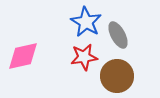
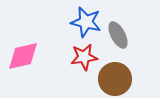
blue star: rotated 16 degrees counterclockwise
brown circle: moved 2 px left, 3 px down
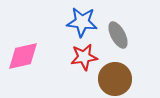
blue star: moved 4 px left; rotated 8 degrees counterclockwise
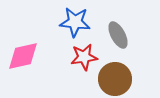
blue star: moved 7 px left
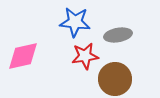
gray ellipse: rotated 72 degrees counterclockwise
red star: moved 1 px right, 1 px up
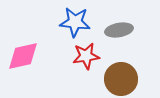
gray ellipse: moved 1 px right, 5 px up
red star: moved 1 px right
brown circle: moved 6 px right
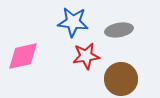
blue star: moved 2 px left
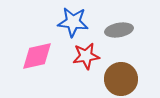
pink diamond: moved 14 px right
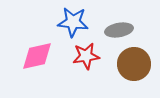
brown circle: moved 13 px right, 15 px up
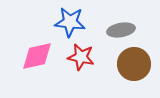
blue star: moved 3 px left
gray ellipse: moved 2 px right
red star: moved 5 px left, 1 px down; rotated 20 degrees clockwise
